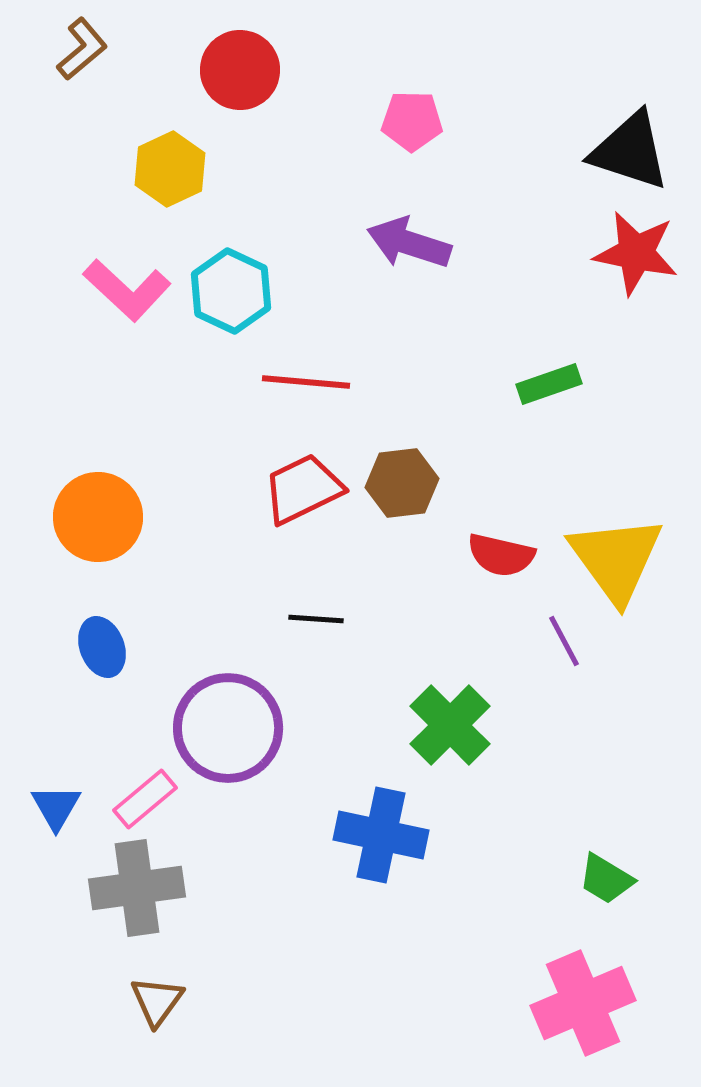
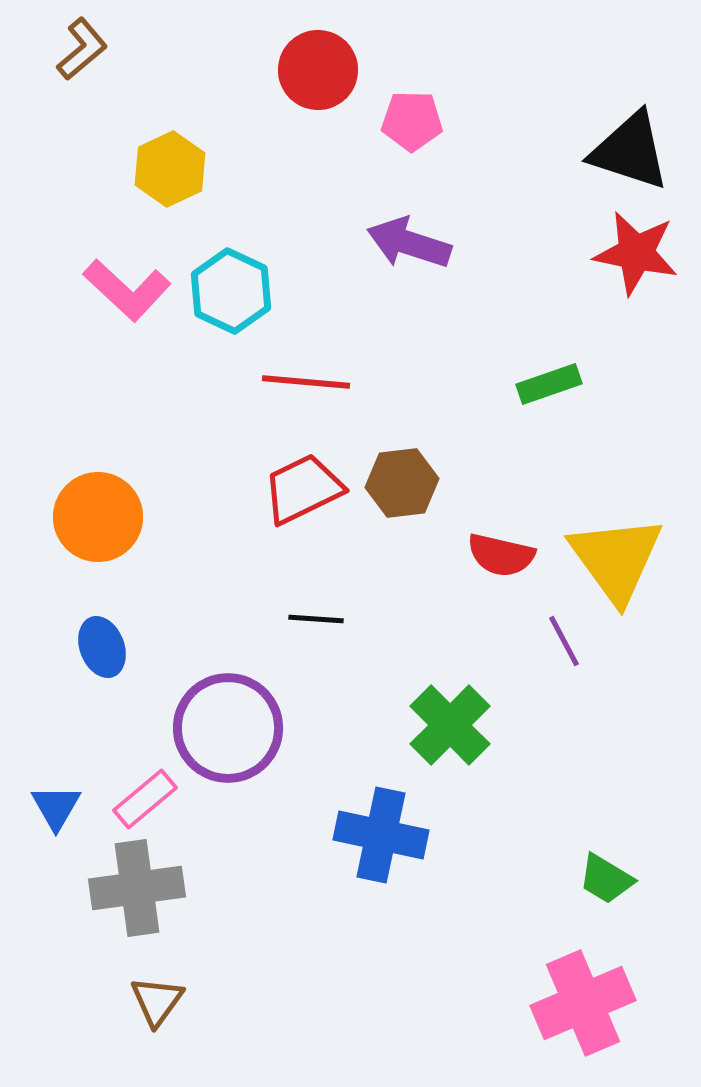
red circle: moved 78 px right
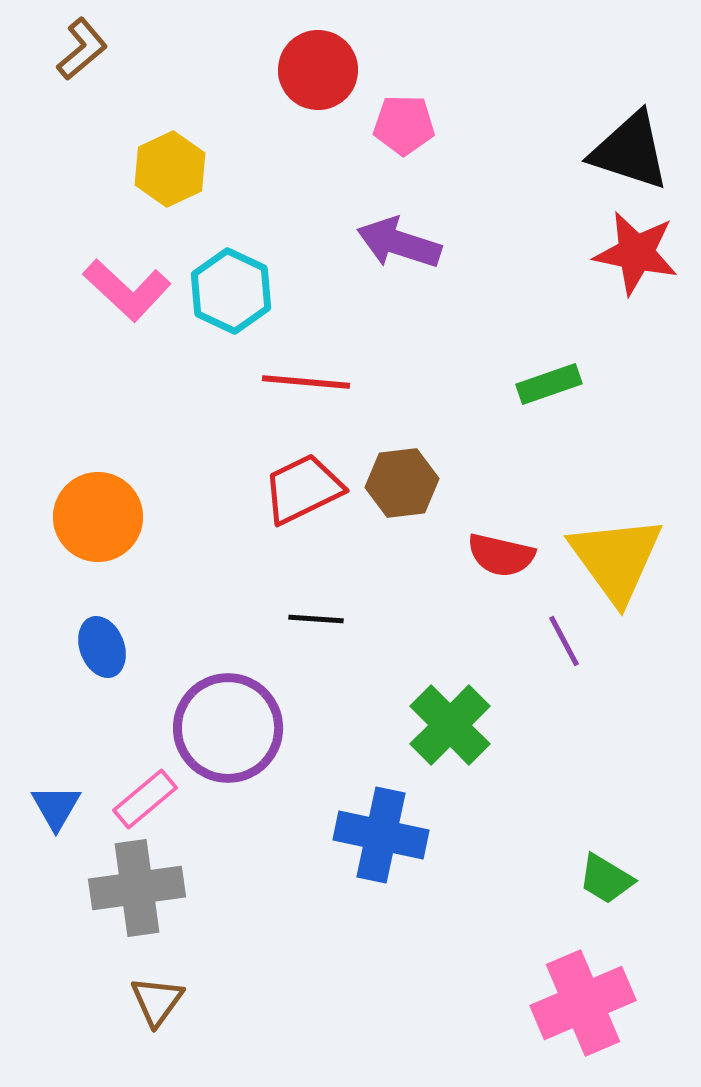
pink pentagon: moved 8 px left, 4 px down
purple arrow: moved 10 px left
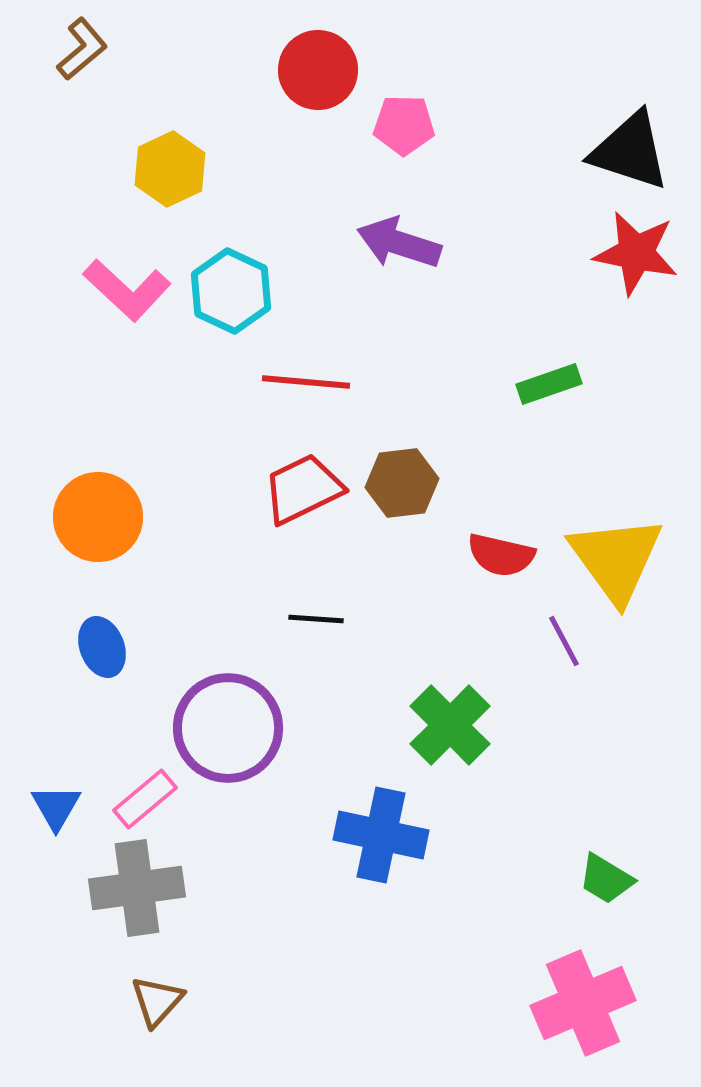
brown triangle: rotated 6 degrees clockwise
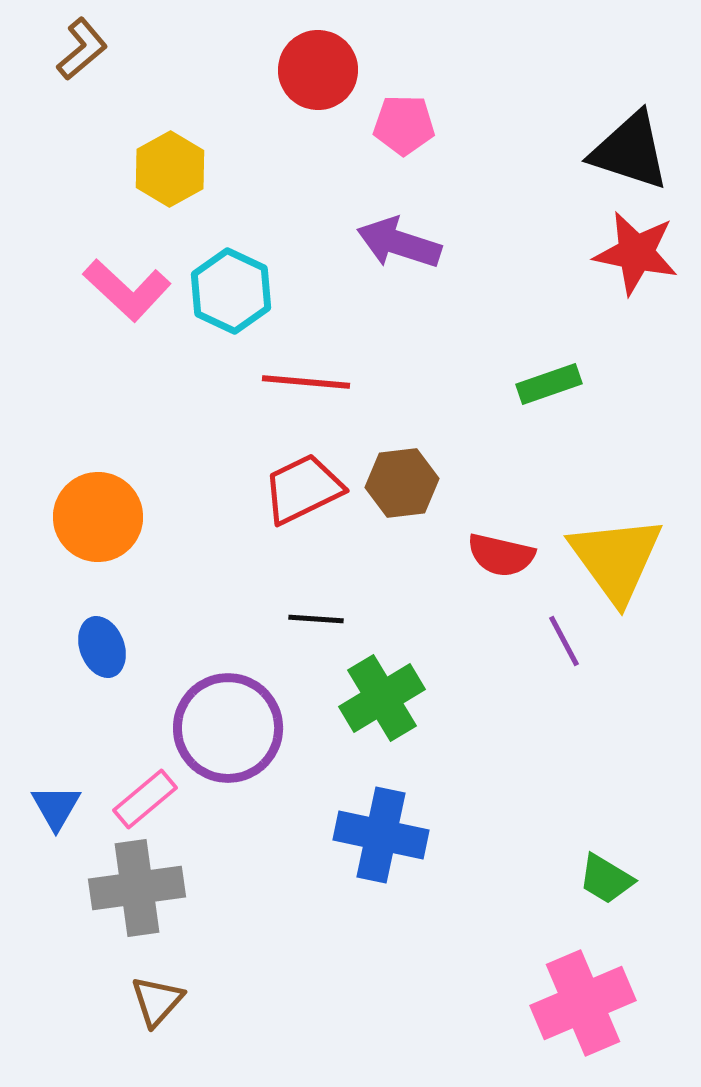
yellow hexagon: rotated 4 degrees counterclockwise
green cross: moved 68 px left, 27 px up; rotated 14 degrees clockwise
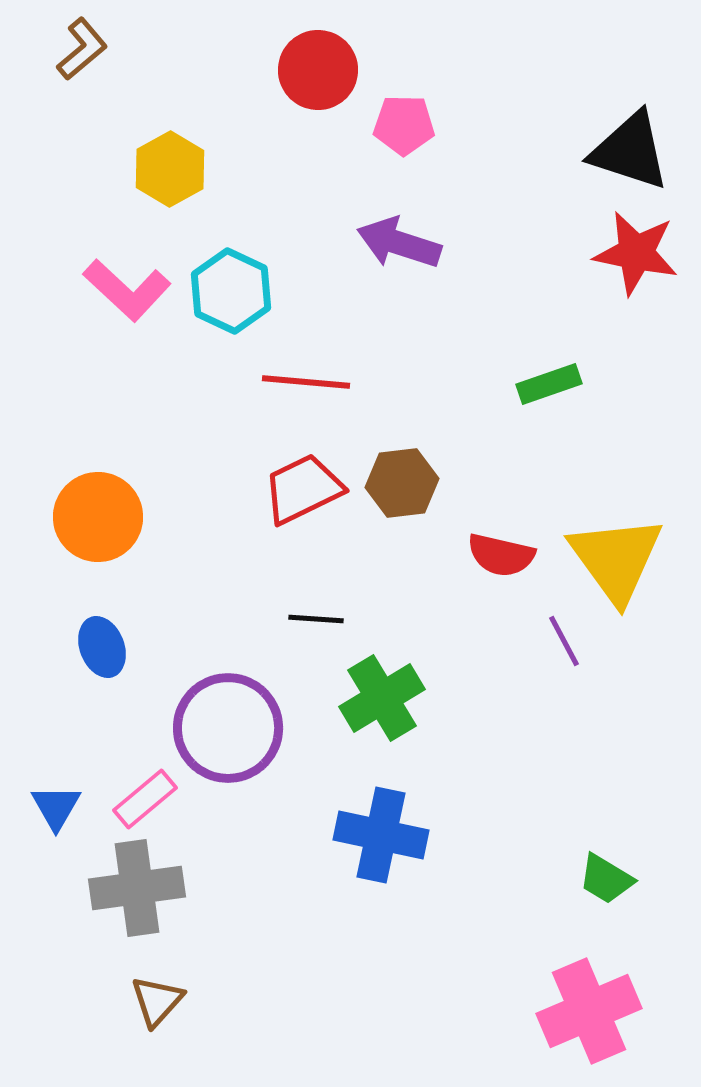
pink cross: moved 6 px right, 8 px down
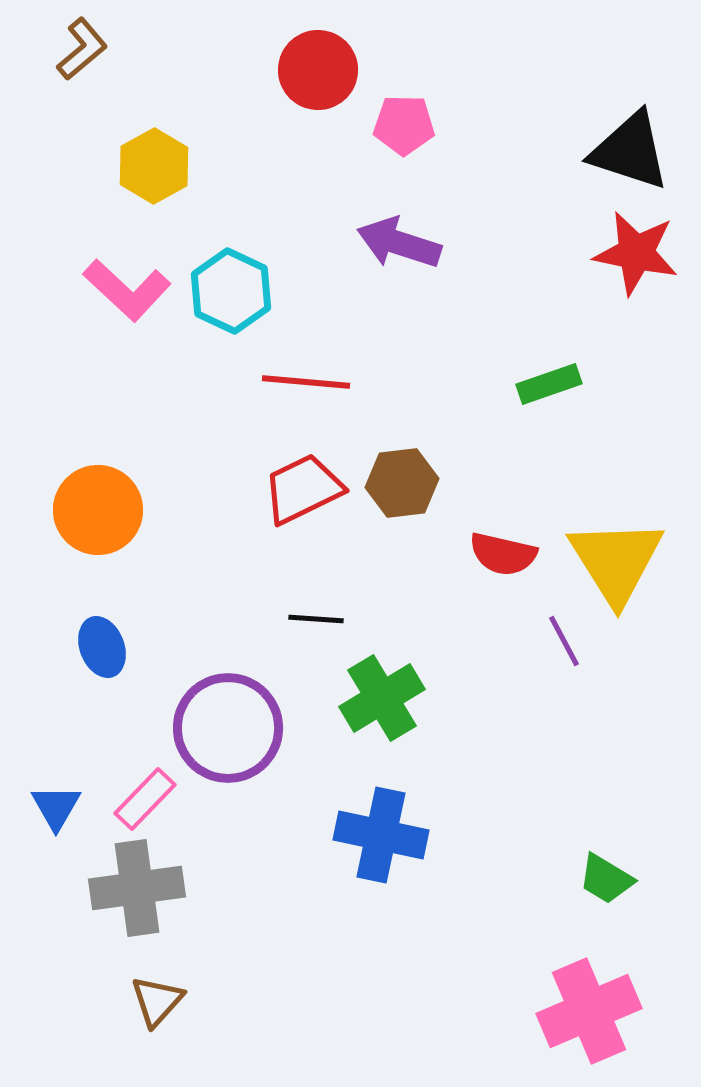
yellow hexagon: moved 16 px left, 3 px up
orange circle: moved 7 px up
red semicircle: moved 2 px right, 1 px up
yellow triangle: moved 2 px down; rotated 4 degrees clockwise
pink rectangle: rotated 6 degrees counterclockwise
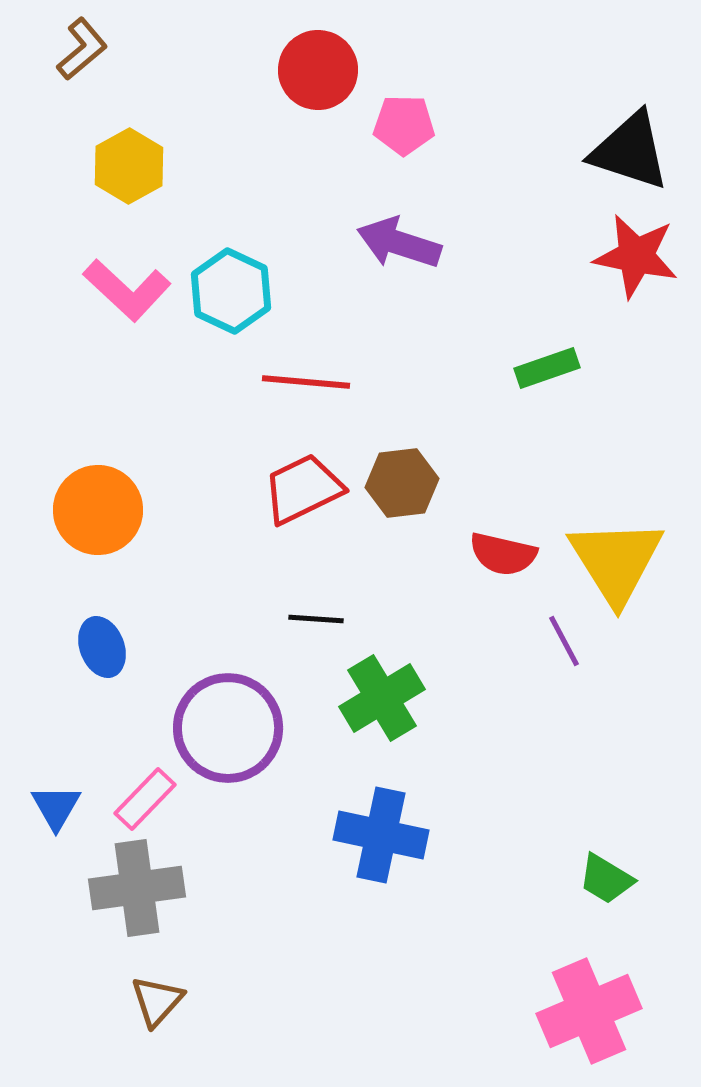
yellow hexagon: moved 25 px left
red star: moved 3 px down
green rectangle: moved 2 px left, 16 px up
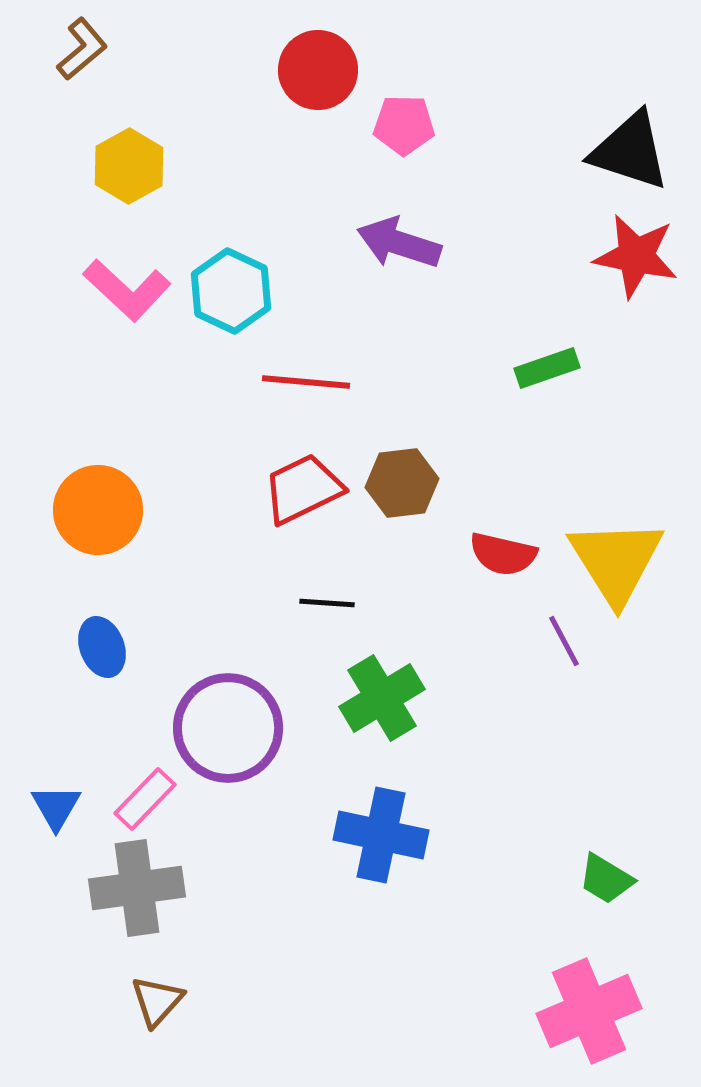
black line: moved 11 px right, 16 px up
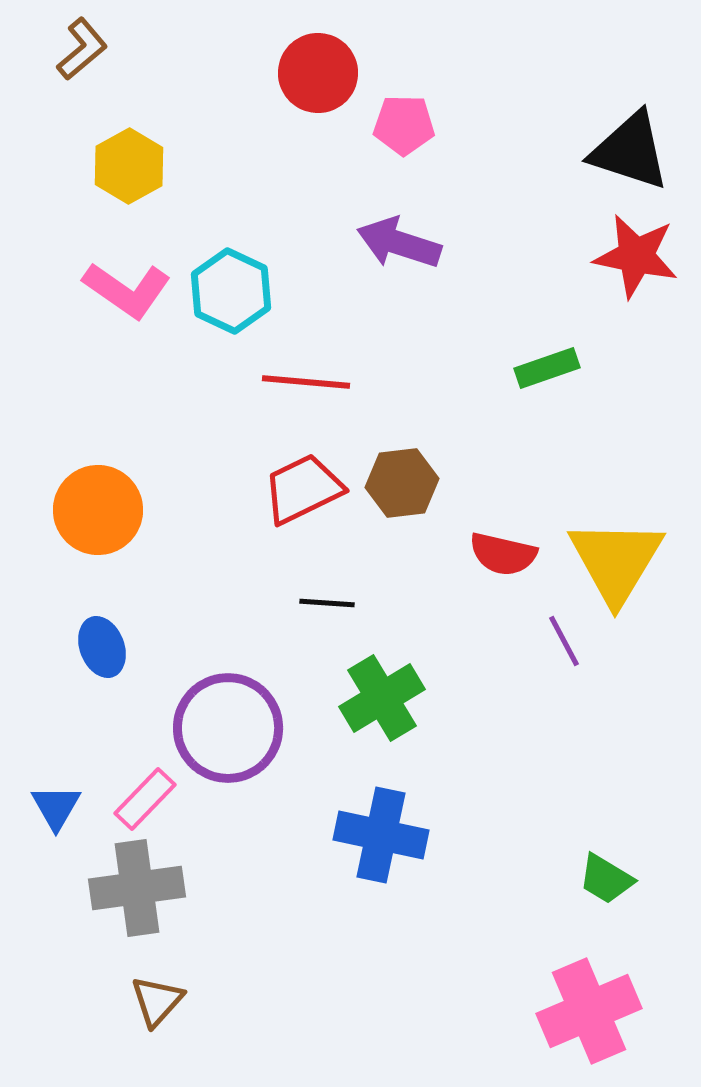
red circle: moved 3 px down
pink L-shape: rotated 8 degrees counterclockwise
yellow triangle: rotated 3 degrees clockwise
